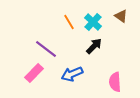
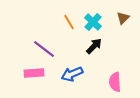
brown triangle: moved 2 px right, 2 px down; rotated 40 degrees clockwise
purple line: moved 2 px left
pink rectangle: rotated 42 degrees clockwise
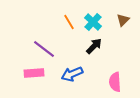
brown triangle: moved 2 px down
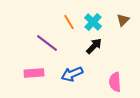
purple line: moved 3 px right, 6 px up
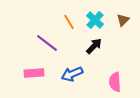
cyan cross: moved 2 px right, 2 px up
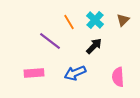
purple line: moved 3 px right, 2 px up
blue arrow: moved 3 px right, 1 px up
pink semicircle: moved 3 px right, 5 px up
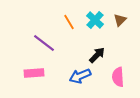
brown triangle: moved 3 px left
purple line: moved 6 px left, 2 px down
black arrow: moved 3 px right, 9 px down
blue arrow: moved 5 px right, 3 px down
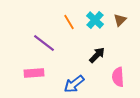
blue arrow: moved 6 px left, 8 px down; rotated 15 degrees counterclockwise
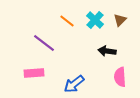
orange line: moved 2 px left, 1 px up; rotated 21 degrees counterclockwise
black arrow: moved 10 px right, 4 px up; rotated 126 degrees counterclockwise
pink semicircle: moved 2 px right
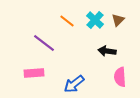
brown triangle: moved 2 px left
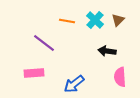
orange line: rotated 28 degrees counterclockwise
